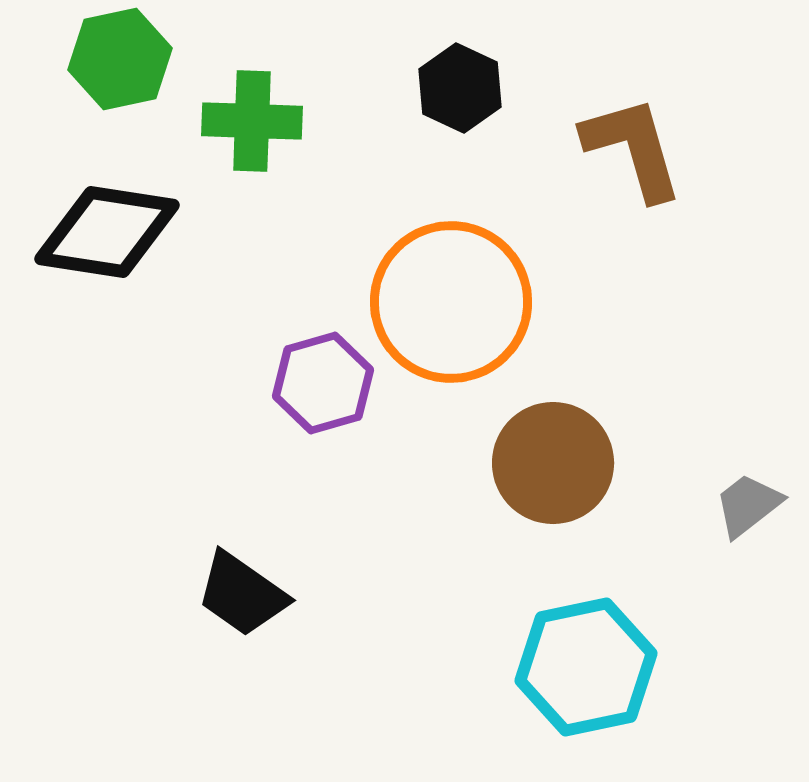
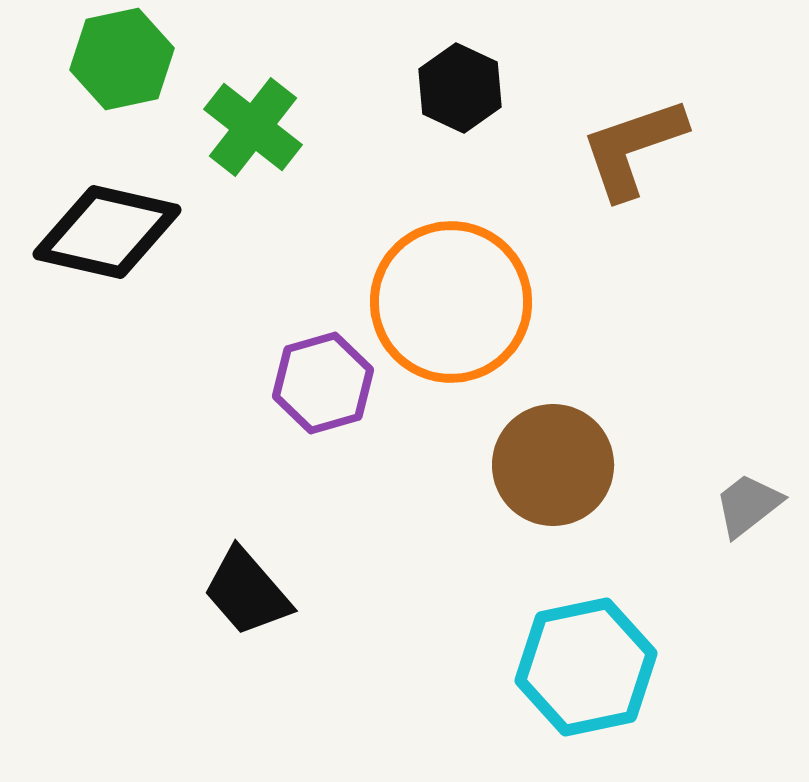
green hexagon: moved 2 px right
green cross: moved 1 px right, 6 px down; rotated 36 degrees clockwise
brown L-shape: rotated 93 degrees counterclockwise
black diamond: rotated 4 degrees clockwise
brown circle: moved 2 px down
black trapezoid: moved 5 px right, 2 px up; rotated 14 degrees clockwise
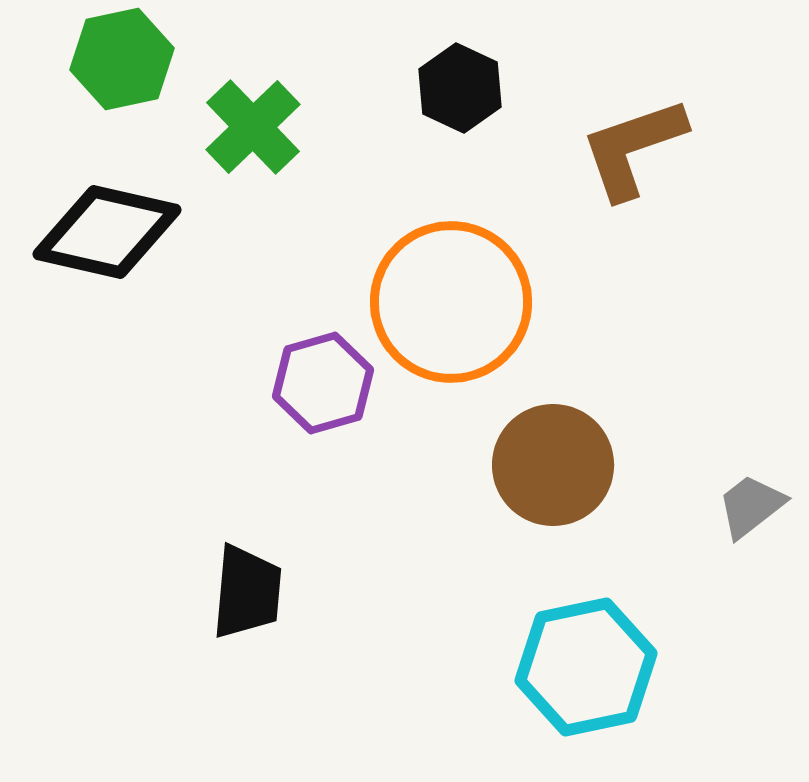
green cross: rotated 8 degrees clockwise
gray trapezoid: moved 3 px right, 1 px down
black trapezoid: rotated 134 degrees counterclockwise
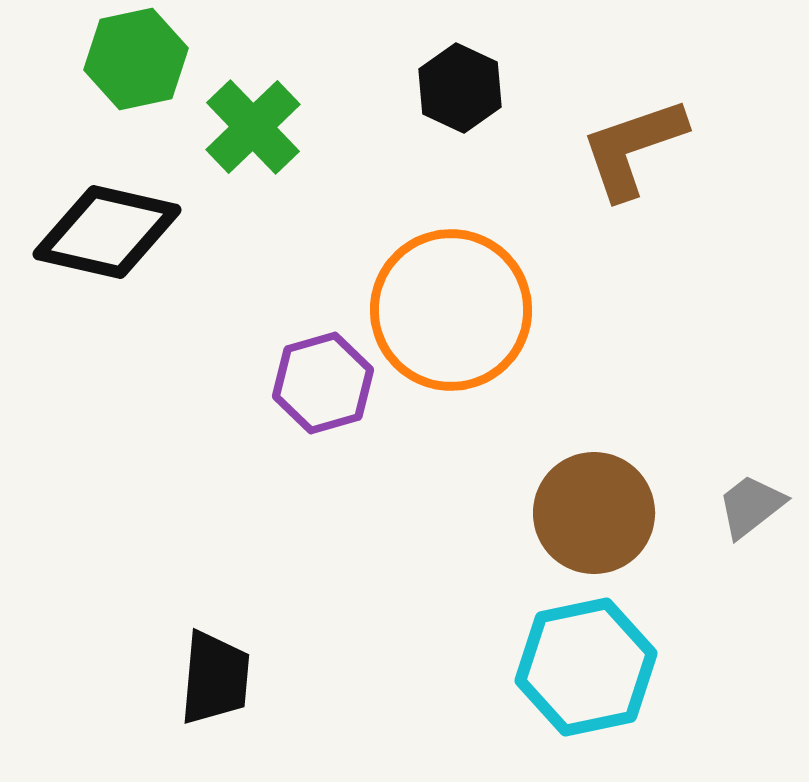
green hexagon: moved 14 px right
orange circle: moved 8 px down
brown circle: moved 41 px right, 48 px down
black trapezoid: moved 32 px left, 86 px down
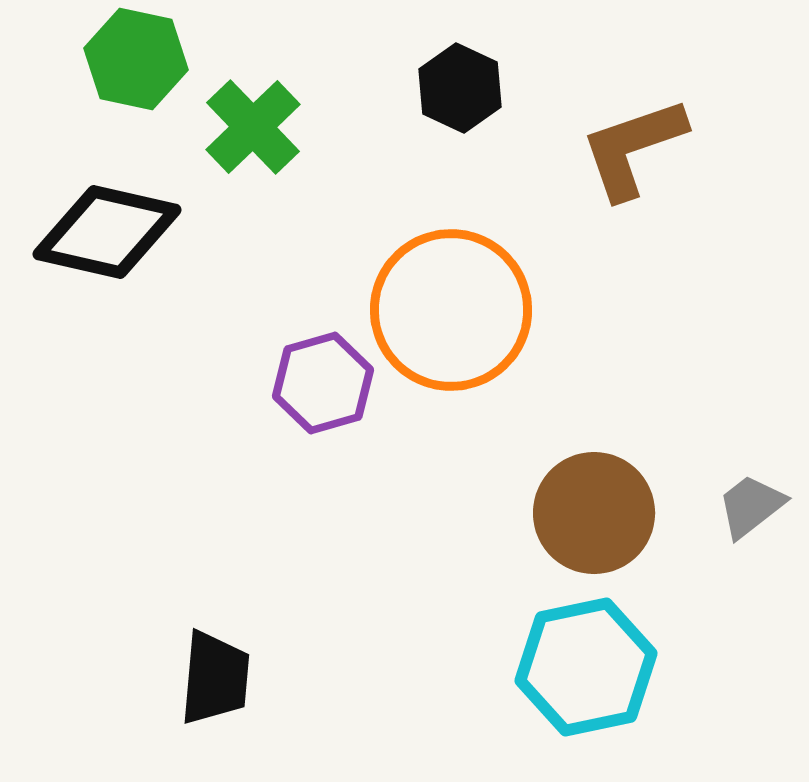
green hexagon: rotated 24 degrees clockwise
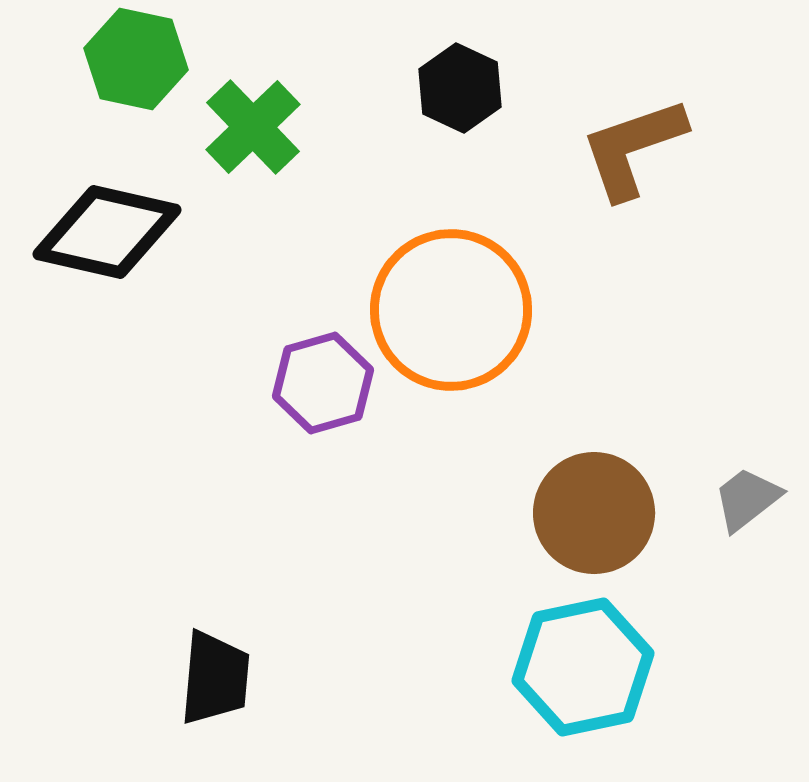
gray trapezoid: moved 4 px left, 7 px up
cyan hexagon: moved 3 px left
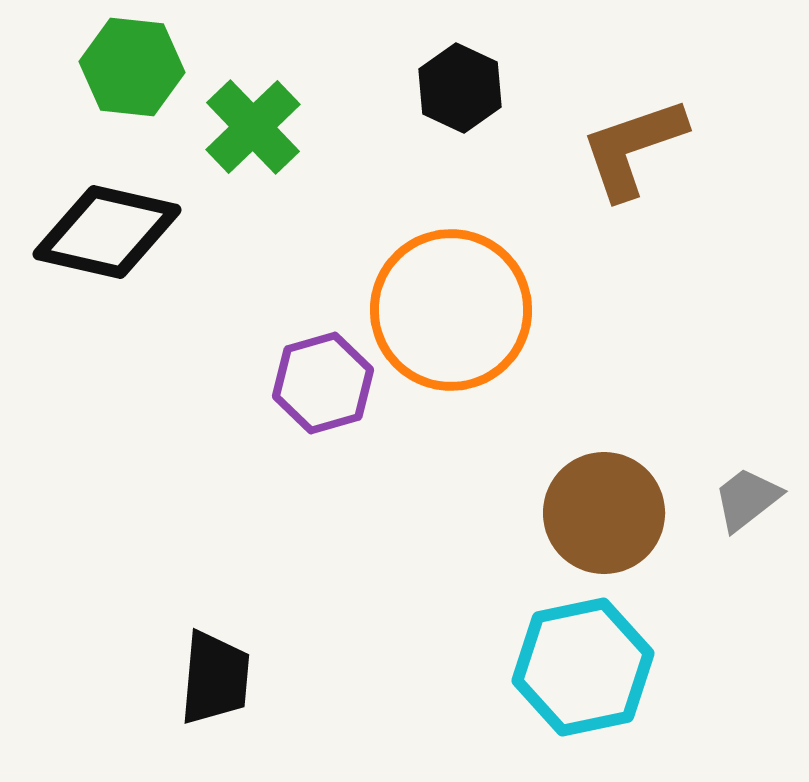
green hexagon: moved 4 px left, 8 px down; rotated 6 degrees counterclockwise
brown circle: moved 10 px right
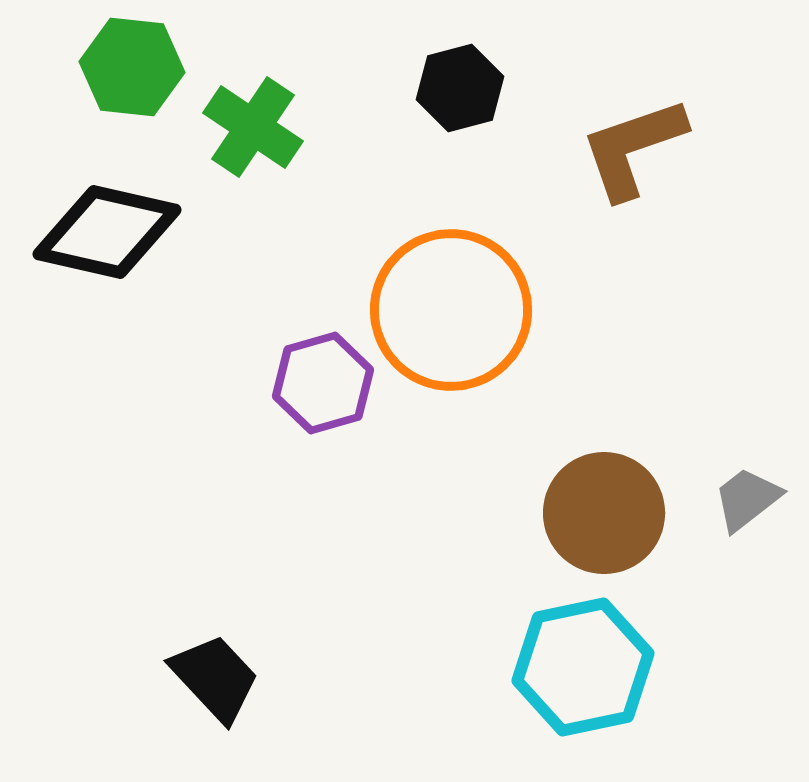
black hexagon: rotated 20 degrees clockwise
green cross: rotated 12 degrees counterclockwise
black trapezoid: rotated 48 degrees counterclockwise
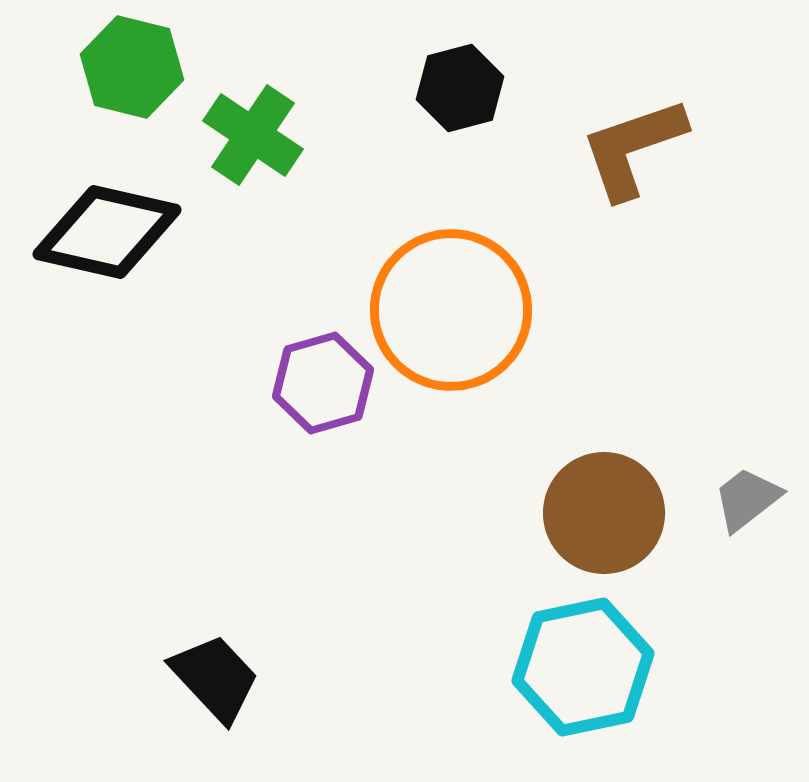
green hexagon: rotated 8 degrees clockwise
green cross: moved 8 px down
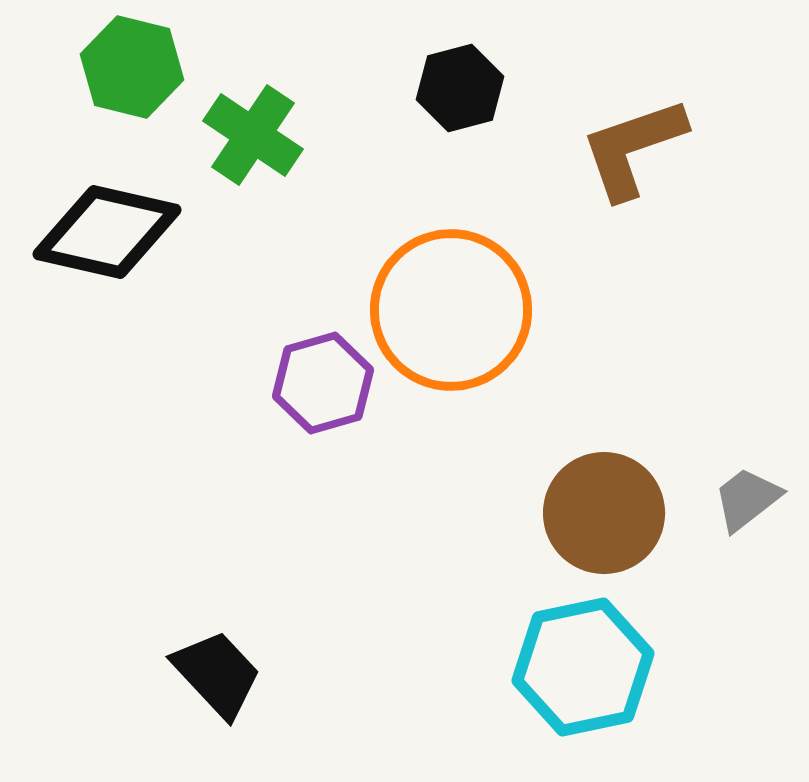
black trapezoid: moved 2 px right, 4 px up
